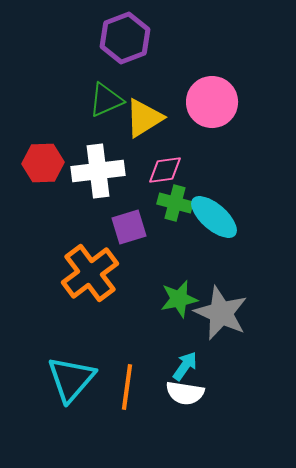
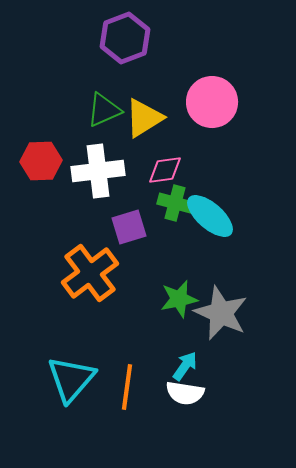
green triangle: moved 2 px left, 10 px down
red hexagon: moved 2 px left, 2 px up
cyan ellipse: moved 4 px left, 1 px up
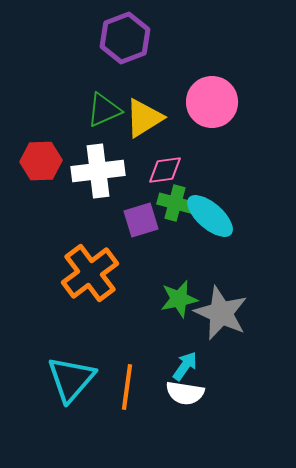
purple square: moved 12 px right, 7 px up
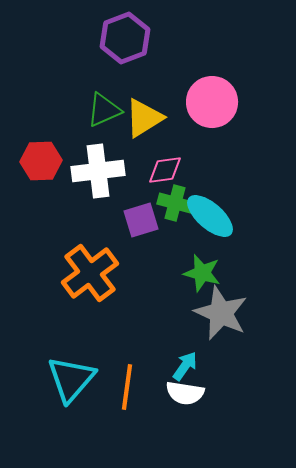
green star: moved 23 px right, 26 px up; rotated 27 degrees clockwise
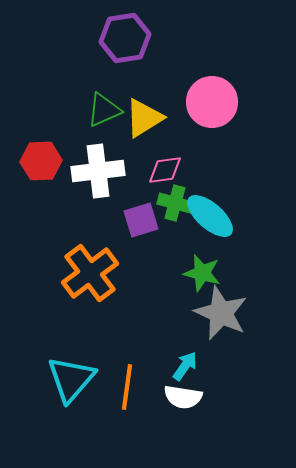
purple hexagon: rotated 12 degrees clockwise
white semicircle: moved 2 px left, 4 px down
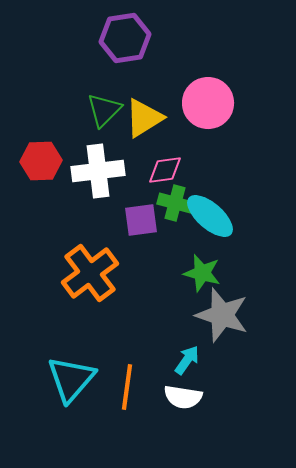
pink circle: moved 4 px left, 1 px down
green triangle: rotated 21 degrees counterclockwise
purple square: rotated 9 degrees clockwise
gray star: moved 1 px right, 2 px down; rotated 6 degrees counterclockwise
cyan arrow: moved 2 px right, 6 px up
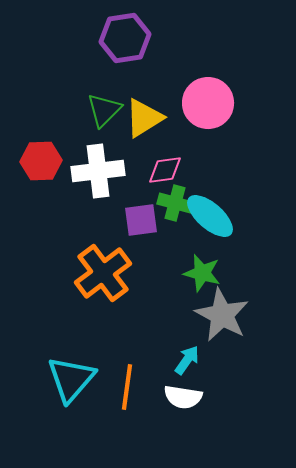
orange cross: moved 13 px right
gray star: rotated 10 degrees clockwise
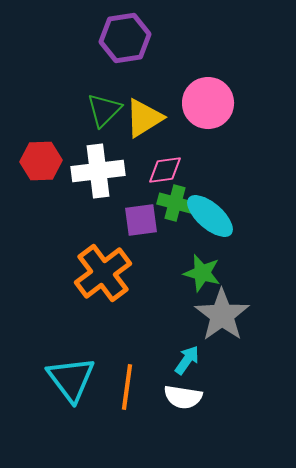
gray star: rotated 8 degrees clockwise
cyan triangle: rotated 18 degrees counterclockwise
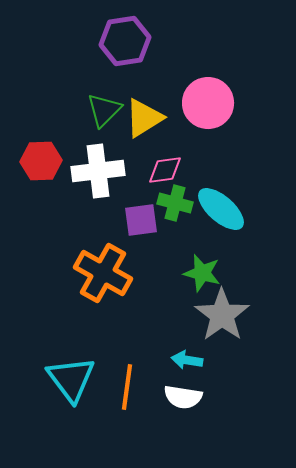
purple hexagon: moved 3 px down
cyan ellipse: moved 11 px right, 7 px up
orange cross: rotated 24 degrees counterclockwise
cyan arrow: rotated 116 degrees counterclockwise
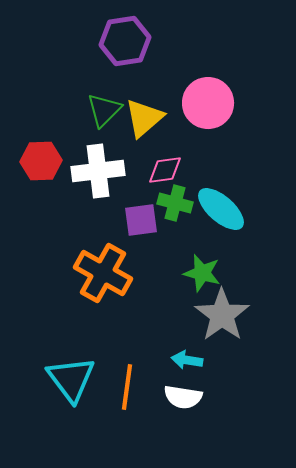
yellow triangle: rotated 9 degrees counterclockwise
